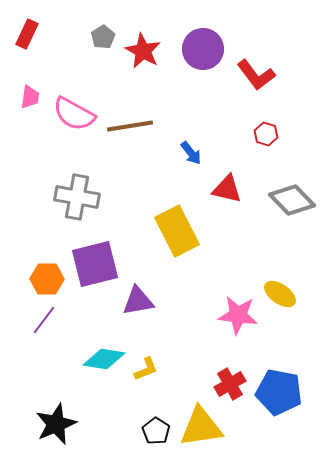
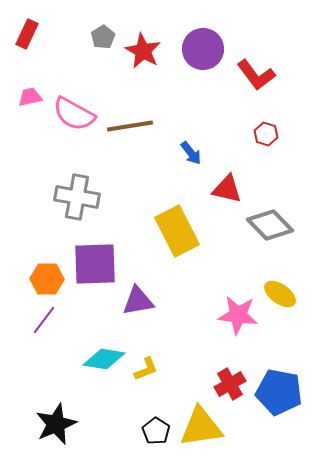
pink trapezoid: rotated 110 degrees counterclockwise
gray diamond: moved 22 px left, 25 px down
purple square: rotated 12 degrees clockwise
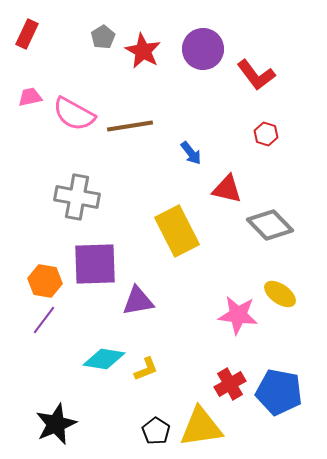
orange hexagon: moved 2 px left, 2 px down; rotated 8 degrees clockwise
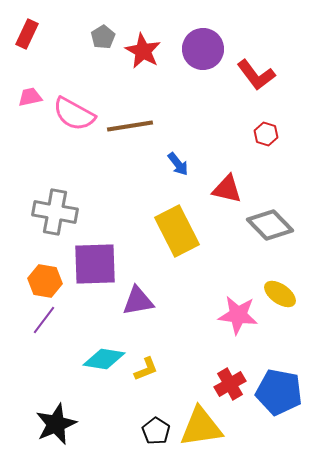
blue arrow: moved 13 px left, 11 px down
gray cross: moved 22 px left, 15 px down
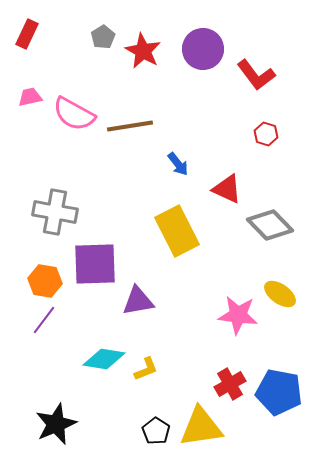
red triangle: rotated 12 degrees clockwise
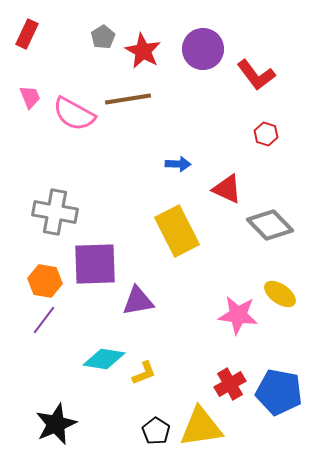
pink trapezoid: rotated 80 degrees clockwise
brown line: moved 2 px left, 27 px up
blue arrow: rotated 50 degrees counterclockwise
yellow L-shape: moved 2 px left, 4 px down
